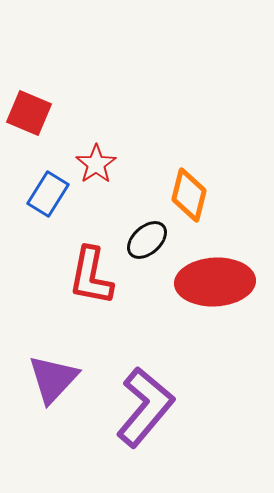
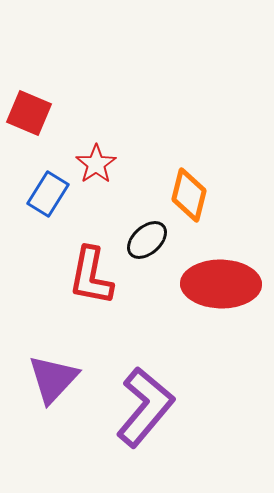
red ellipse: moved 6 px right, 2 px down; rotated 4 degrees clockwise
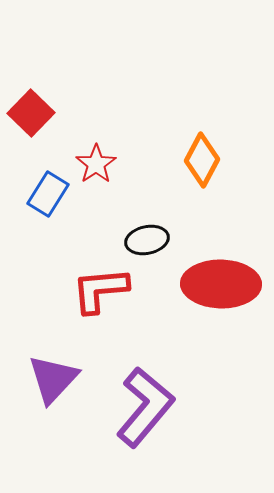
red square: moved 2 px right; rotated 21 degrees clockwise
orange diamond: moved 13 px right, 35 px up; rotated 14 degrees clockwise
black ellipse: rotated 30 degrees clockwise
red L-shape: moved 9 px right, 14 px down; rotated 74 degrees clockwise
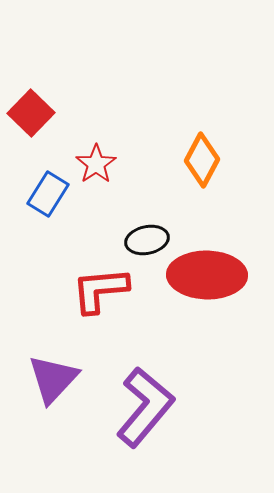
red ellipse: moved 14 px left, 9 px up
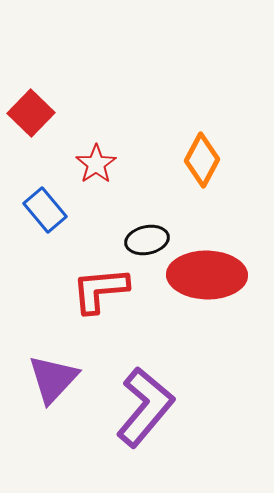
blue rectangle: moved 3 px left, 16 px down; rotated 72 degrees counterclockwise
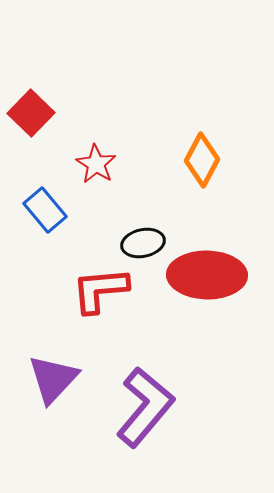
red star: rotated 6 degrees counterclockwise
black ellipse: moved 4 px left, 3 px down
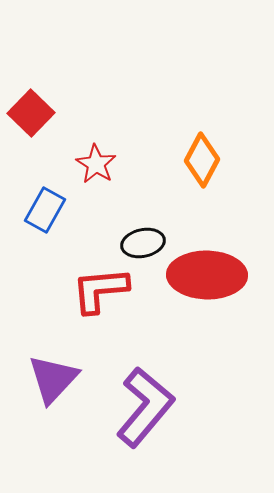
blue rectangle: rotated 69 degrees clockwise
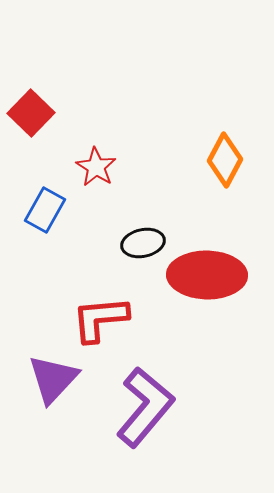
orange diamond: moved 23 px right
red star: moved 3 px down
red L-shape: moved 29 px down
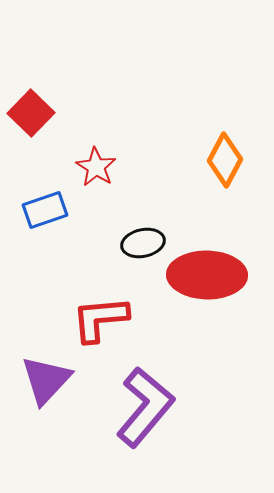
blue rectangle: rotated 42 degrees clockwise
purple triangle: moved 7 px left, 1 px down
